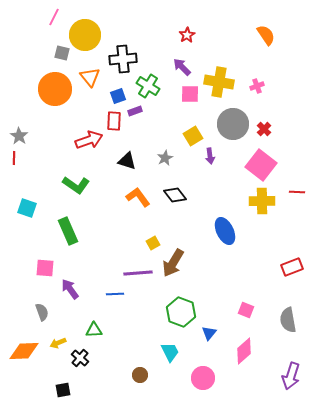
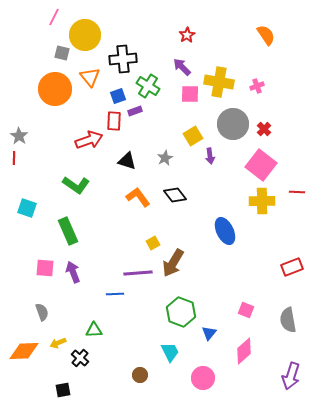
purple arrow at (70, 289): moved 3 px right, 17 px up; rotated 15 degrees clockwise
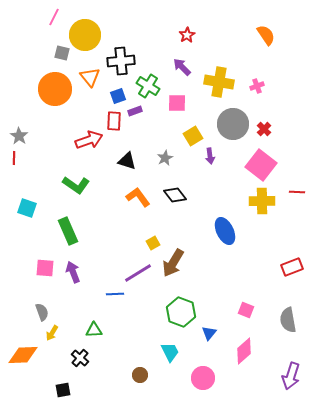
black cross at (123, 59): moved 2 px left, 2 px down
pink square at (190, 94): moved 13 px left, 9 px down
purple line at (138, 273): rotated 28 degrees counterclockwise
yellow arrow at (58, 343): moved 6 px left, 10 px up; rotated 35 degrees counterclockwise
orange diamond at (24, 351): moved 1 px left, 4 px down
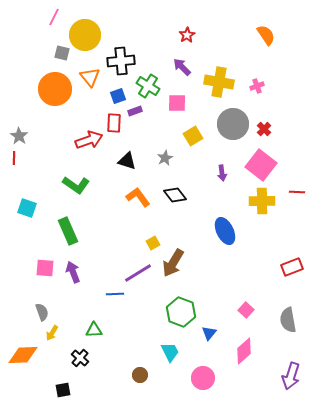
red rectangle at (114, 121): moved 2 px down
purple arrow at (210, 156): moved 12 px right, 17 px down
pink square at (246, 310): rotated 21 degrees clockwise
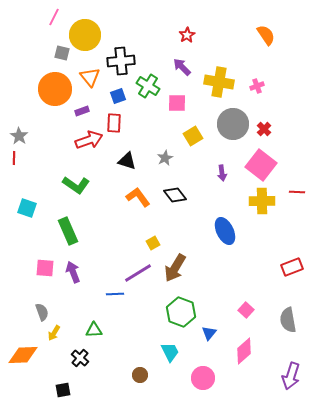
purple rectangle at (135, 111): moved 53 px left
brown arrow at (173, 263): moved 2 px right, 5 px down
yellow arrow at (52, 333): moved 2 px right
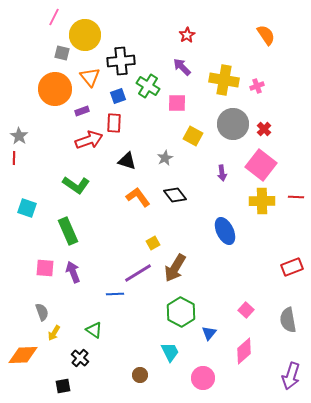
yellow cross at (219, 82): moved 5 px right, 2 px up
yellow square at (193, 136): rotated 30 degrees counterclockwise
red line at (297, 192): moved 1 px left, 5 px down
green hexagon at (181, 312): rotated 8 degrees clockwise
green triangle at (94, 330): rotated 36 degrees clockwise
black square at (63, 390): moved 4 px up
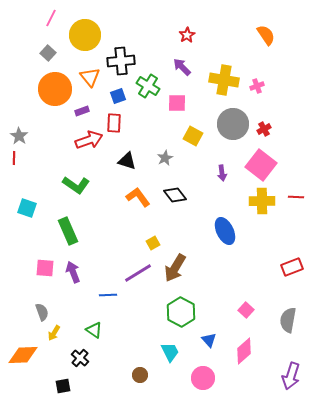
pink line at (54, 17): moved 3 px left, 1 px down
gray square at (62, 53): moved 14 px left; rotated 28 degrees clockwise
red cross at (264, 129): rotated 16 degrees clockwise
blue line at (115, 294): moved 7 px left, 1 px down
gray semicircle at (288, 320): rotated 20 degrees clockwise
blue triangle at (209, 333): moved 7 px down; rotated 21 degrees counterclockwise
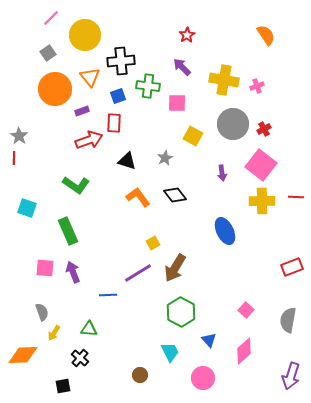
pink line at (51, 18): rotated 18 degrees clockwise
gray square at (48, 53): rotated 14 degrees clockwise
green cross at (148, 86): rotated 25 degrees counterclockwise
green triangle at (94, 330): moved 5 px left, 1 px up; rotated 30 degrees counterclockwise
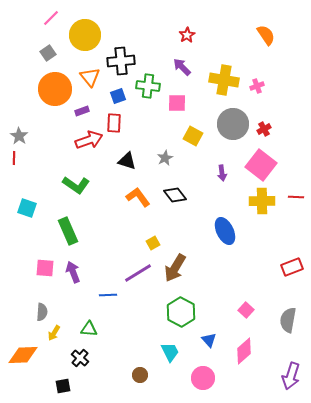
gray semicircle at (42, 312): rotated 24 degrees clockwise
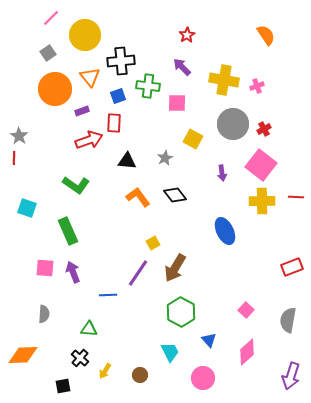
yellow square at (193, 136): moved 3 px down
black triangle at (127, 161): rotated 12 degrees counterclockwise
purple line at (138, 273): rotated 24 degrees counterclockwise
gray semicircle at (42, 312): moved 2 px right, 2 px down
yellow arrow at (54, 333): moved 51 px right, 38 px down
pink diamond at (244, 351): moved 3 px right, 1 px down
